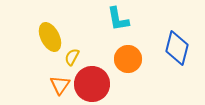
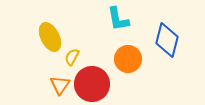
blue diamond: moved 10 px left, 8 px up
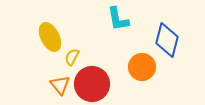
orange circle: moved 14 px right, 8 px down
orange triangle: rotated 15 degrees counterclockwise
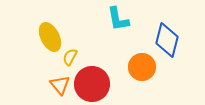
yellow semicircle: moved 2 px left
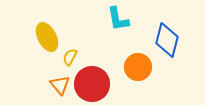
yellow ellipse: moved 3 px left
orange circle: moved 4 px left
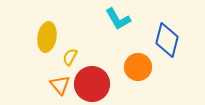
cyan L-shape: rotated 20 degrees counterclockwise
yellow ellipse: rotated 36 degrees clockwise
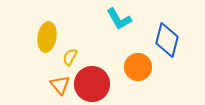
cyan L-shape: moved 1 px right
